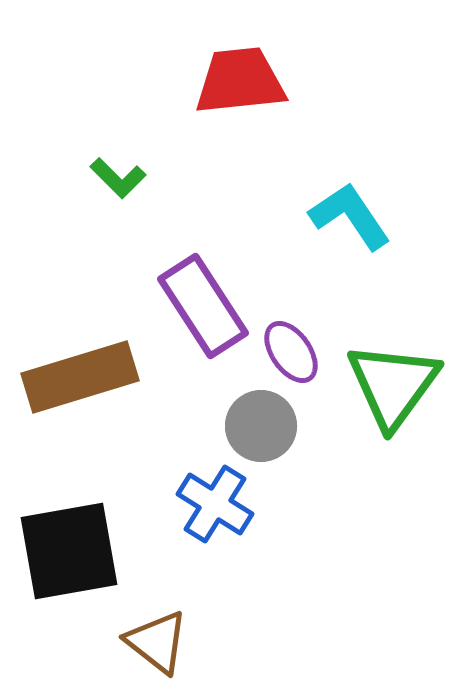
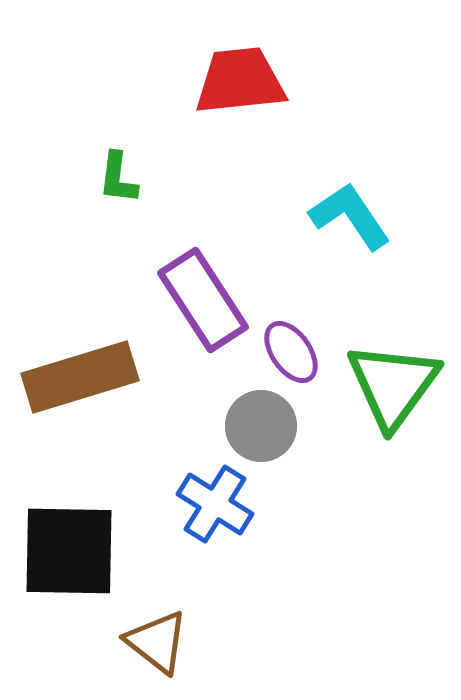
green L-shape: rotated 52 degrees clockwise
purple rectangle: moved 6 px up
black square: rotated 11 degrees clockwise
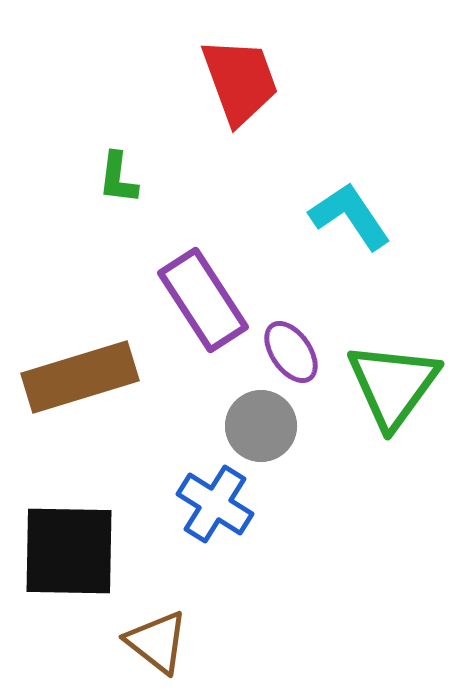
red trapezoid: rotated 76 degrees clockwise
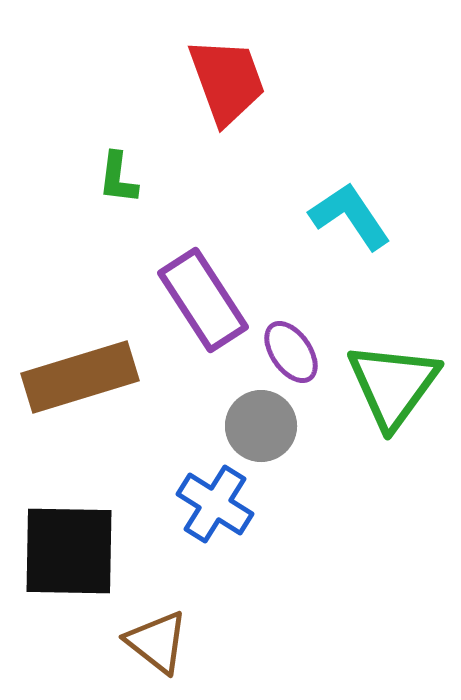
red trapezoid: moved 13 px left
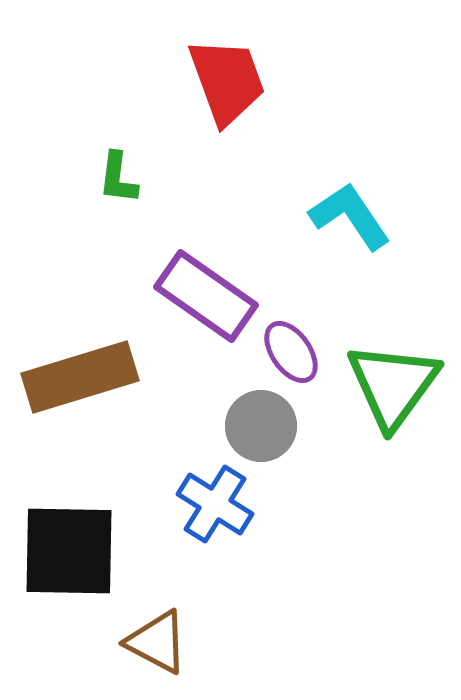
purple rectangle: moved 3 px right, 4 px up; rotated 22 degrees counterclockwise
brown triangle: rotated 10 degrees counterclockwise
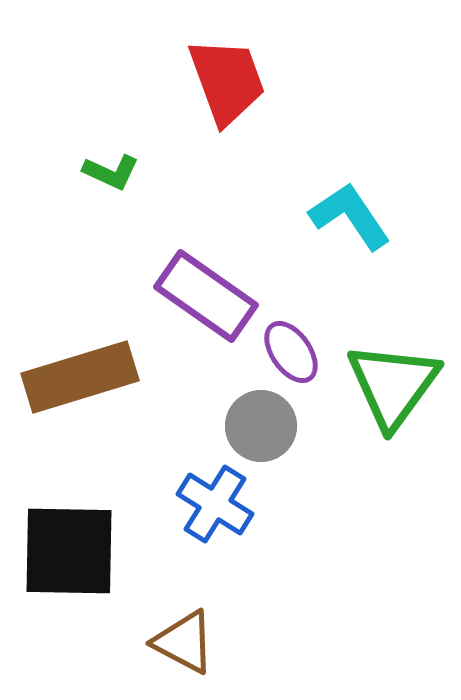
green L-shape: moved 7 px left, 6 px up; rotated 72 degrees counterclockwise
brown triangle: moved 27 px right
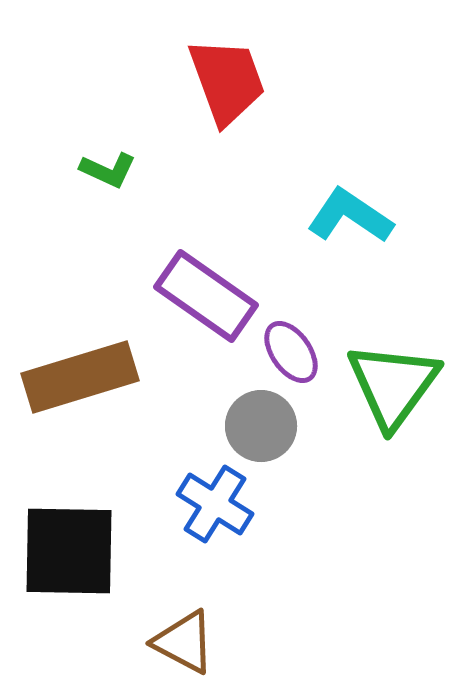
green L-shape: moved 3 px left, 2 px up
cyan L-shape: rotated 22 degrees counterclockwise
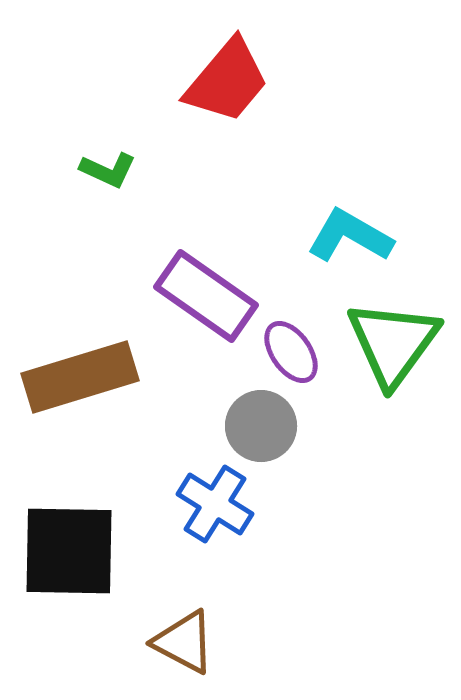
red trapezoid: rotated 60 degrees clockwise
cyan L-shape: moved 20 px down; rotated 4 degrees counterclockwise
green triangle: moved 42 px up
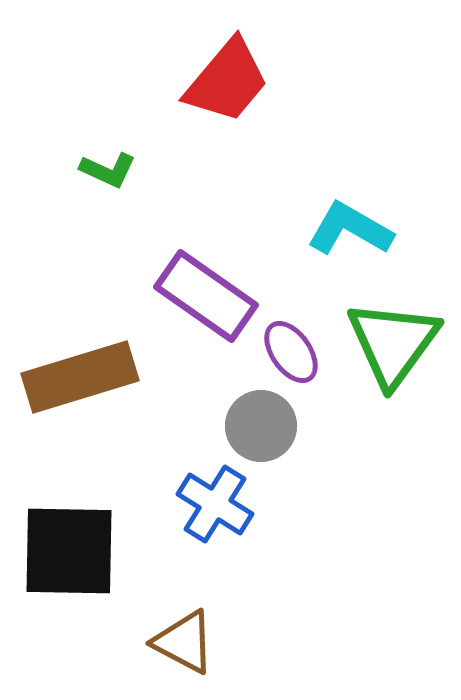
cyan L-shape: moved 7 px up
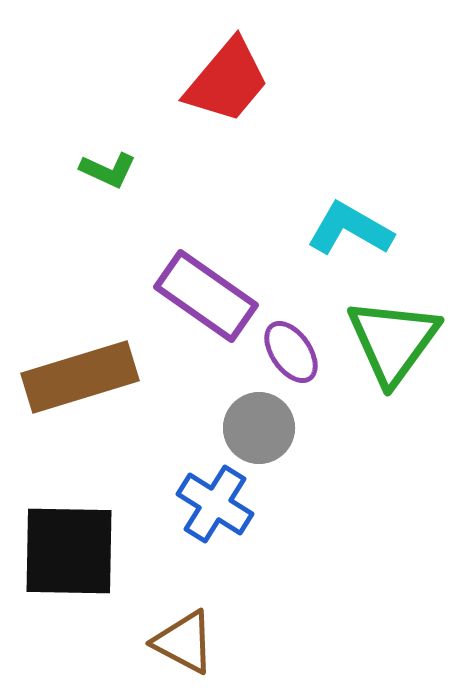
green triangle: moved 2 px up
gray circle: moved 2 px left, 2 px down
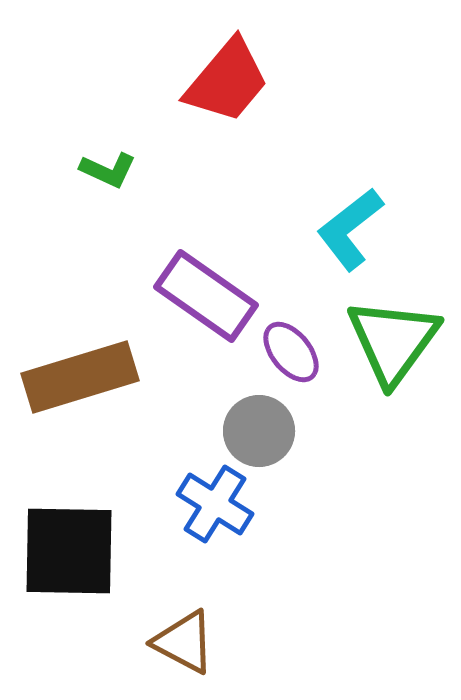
cyan L-shape: rotated 68 degrees counterclockwise
purple ellipse: rotated 4 degrees counterclockwise
gray circle: moved 3 px down
